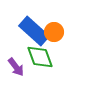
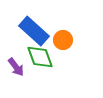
orange circle: moved 9 px right, 8 px down
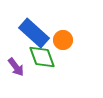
blue rectangle: moved 2 px down
green diamond: moved 2 px right
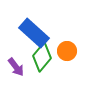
orange circle: moved 4 px right, 11 px down
green diamond: rotated 60 degrees clockwise
